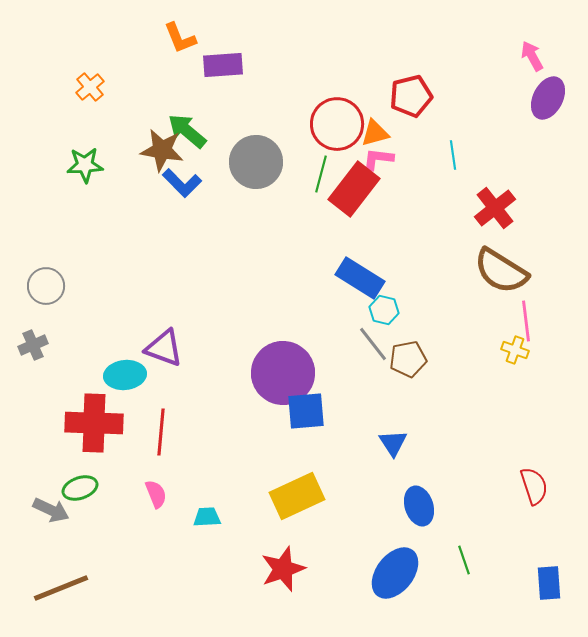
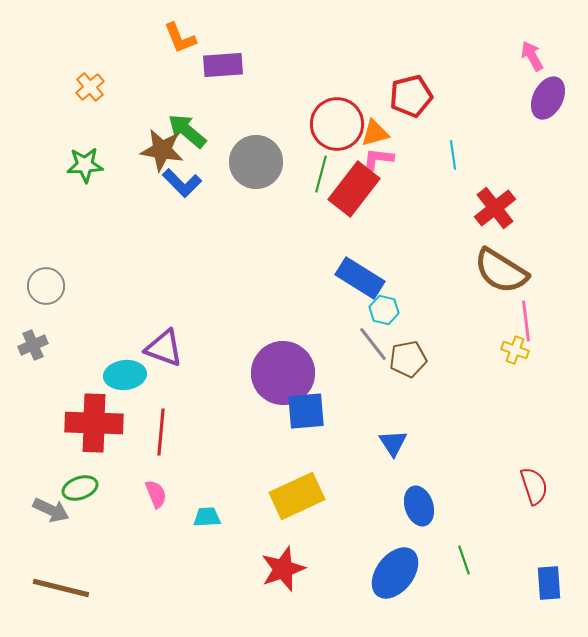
brown line at (61, 588): rotated 36 degrees clockwise
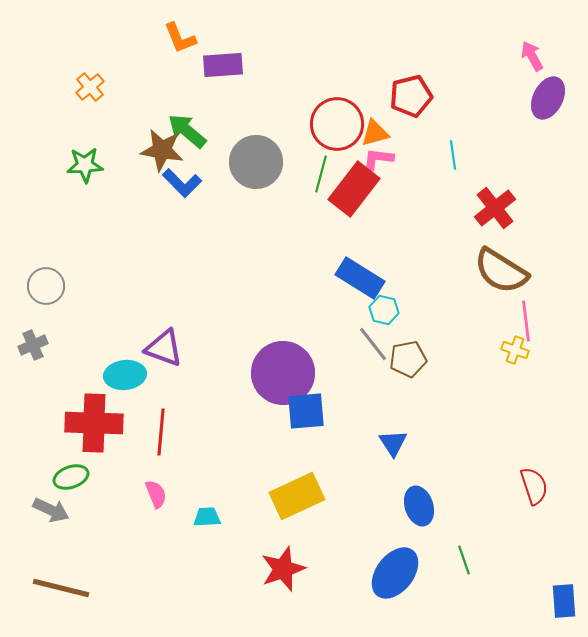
green ellipse at (80, 488): moved 9 px left, 11 px up
blue rectangle at (549, 583): moved 15 px right, 18 px down
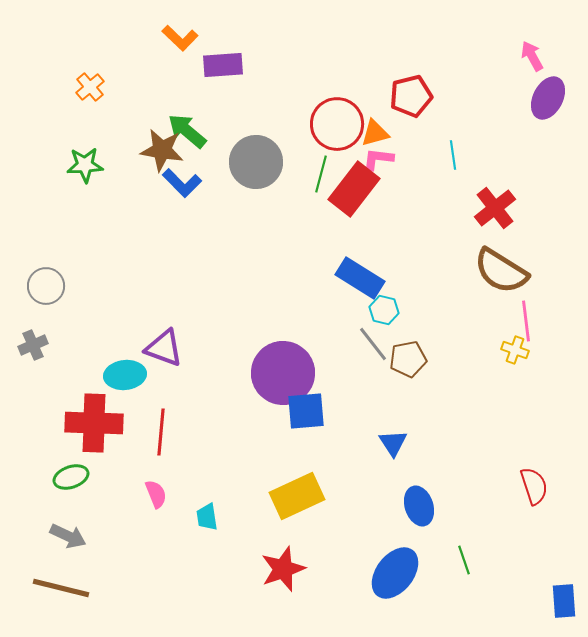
orange L-shape at (180, 38): rotated 24 degrees counterclockwise
gray arrow at (51, 510): moved 17 px right, 26 px down
cyan trapezoid at (207, 517): rotated 96 degrees counterclockwise
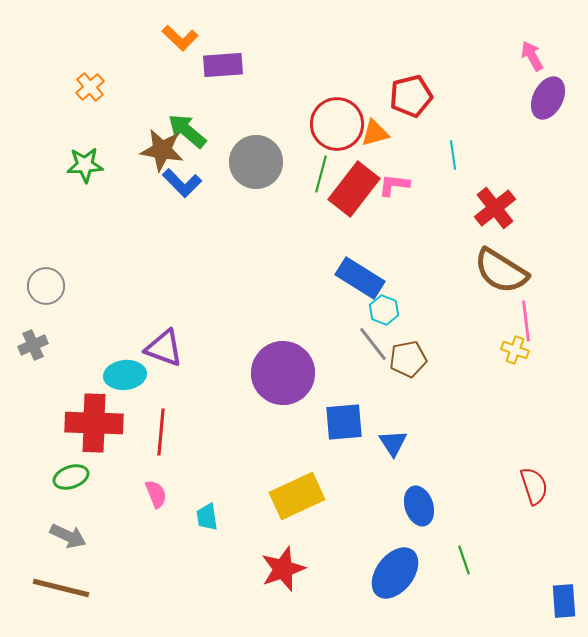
pink L-shape at (378, 159): moved 16 px right, 26 px down
cyan hexagon at (384, 310): rotated 8 degrees clockwise
blue square at (306, 411): moved 38 px right, 11 px down
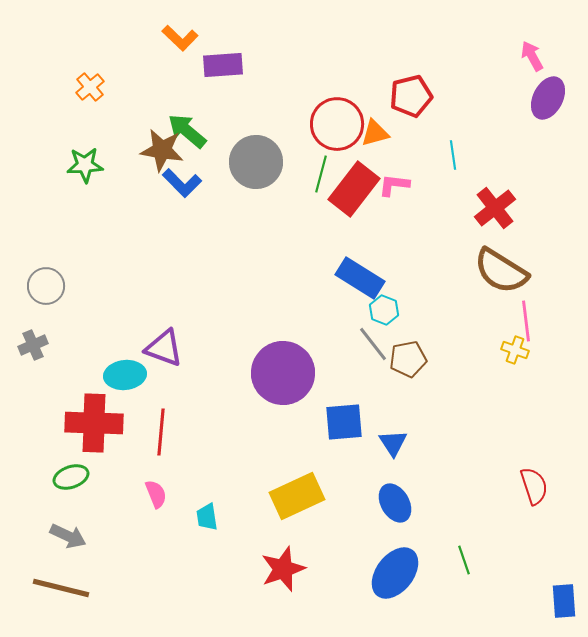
blue ellipse at (419, 506): moved 24 px left, 3 px up; rotated 12 degrees counterclockwise
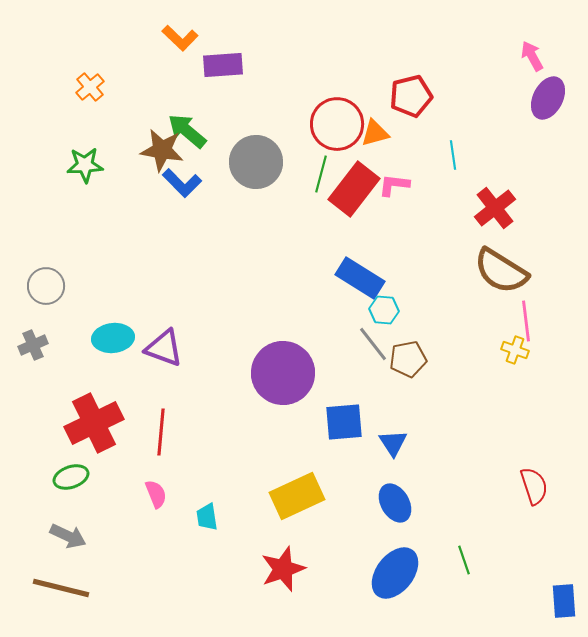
cyan hexagon at (384, 310): rotated 16 degrees counterclockwise
cyan ellipse at (125, 375): moved 12 px left, 37 px up
red cross at (94, 423): rotated 28 degrees counterclockwise
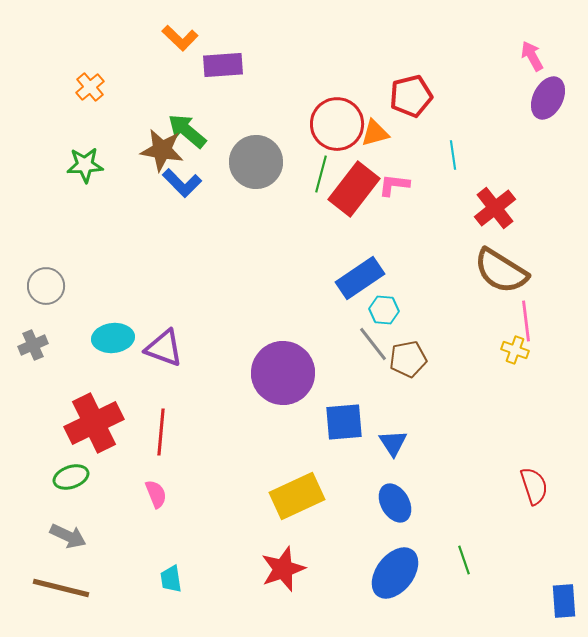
blue rectangle at (360, 278): rotated 66 degrees counterclockwise
cyan trapezoid at (207, 517): moved 36 px left, 62 px down
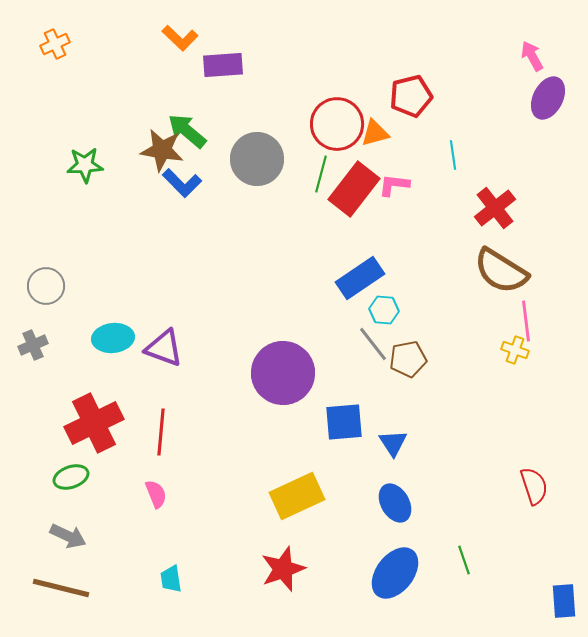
orange cross at (90, 87): moved 35 px left, 43 px up; rotated 16 degrees clockwise
gray circle at (256, 162): moved 1 px right, 3 px up
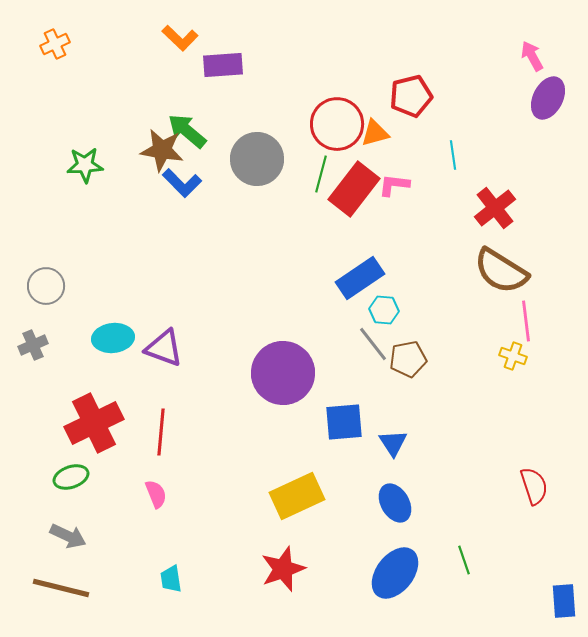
yellow cross at (515, 350): moved 2 px left, 6 px down
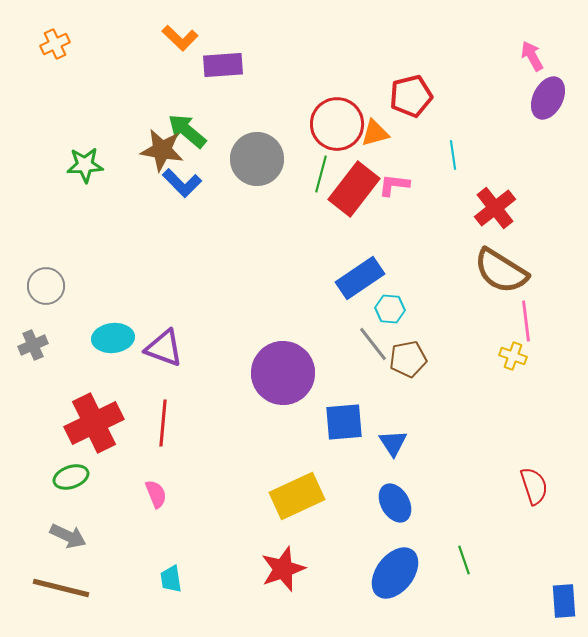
cyan hexagon at (384, 310): moved 6 px right, 1 px up
red line at (161, 432): moved 2 px right, 9 px up
